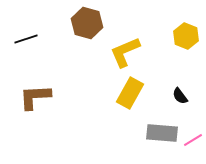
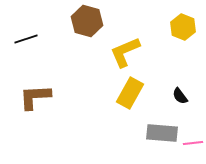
brown hexagon: moved 2 px up
yellow hexagon: moved 3 px left, 9 px up
pink line: moved 3 px down; rotated 24 degrees clockwise
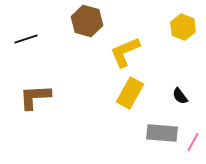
pink line: moved 1 px up; rotated 54 degrees counterclockwise
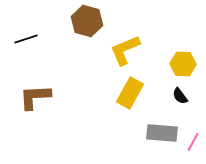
yellow hexagon: moved 37 px down; rotated 20 degrees counterclockwise
yellow L-shape: moved 2 px up
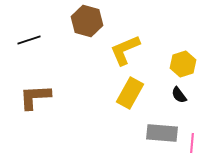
black line: moved 3 px right, 1 px down
yellow hexagon: rotated 20 degrees counterclockwise
black semicircle: moved 1 px left, 1 px up
pink line: moved 1 px left, 1 px down; rotated 24 degrees counterclockwise
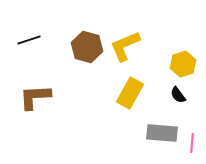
brown hexagon: moved 26 px down
yellow L-shape: moved 4 px up
black semicircle: moved 1 px left
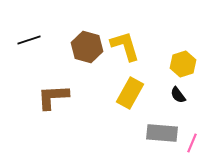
yellow L-shape: rotated 96 degrees clockwise
brown L-shape: moved 18 px right
pink line: rotated 18 degrees clockwise
